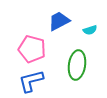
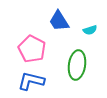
blue trapezoid: rotated 95 degrees counterclockwise
pink pentagon: rotated 12 degrees clockwise
blue L-shape: rotated 28 degrees clockwise
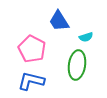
cyan semicircle: moved 4 px left, 7 px down
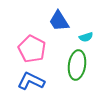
blue L-shape: rotated 12 degrees clockwise
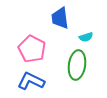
blue trapezoid: moved 1 px right, 3 px up; rotated 25 degrees clockwise
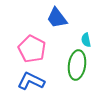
blue trapezoid: moved 3 px left; rotated 30 degrees counterclockwise
cyan semicircle: moved 3 px down; rotated 96 degrees clockwise
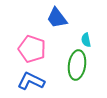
pink pentagon: rotated 8 degrees counterclockwise
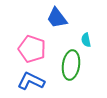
green ellipse: moved 6 px left
